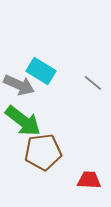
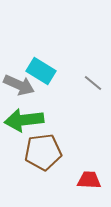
green arrow: moved 1 px right, 1 px up; rotated 135 degrees clockwise
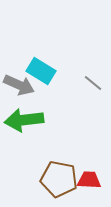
brown pentagon: moved 16 px right, 27 px down; rotated 18 degrees clockwise
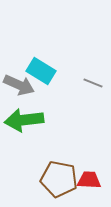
gray line: rotated 18 degrees counterclockwise
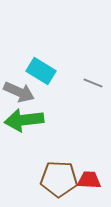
gray arrow: moved 7 px down
brown pentagon: rotated 9 degrees counterclockwise
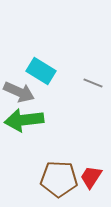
red trapezoid: moved 2 px right, 3 px up; rotated 60 degrees counterclockwise
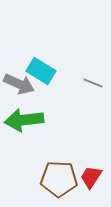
gray arrow: moved 8 px up
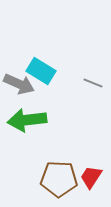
green arrow: moved 3 px right
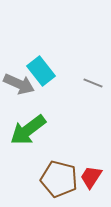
cyan rectangle: rotated 20 degrees clockwise
green arrow: moved 1 px right, 10 px down; rotated 30 degrees counterclockwise
brown pentagon: rotated 12 degrees clockwise
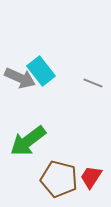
gray arrow: moved 1 px right, 6 px up
green arrow: moved 11 px down
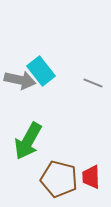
gray arrow: moved 2 px down; rotated 12 degrees counterclockwise
green arrow: rotated 24 degrees counterclockwise
red trapezoid: rotated 35 degrees counterclockwise
